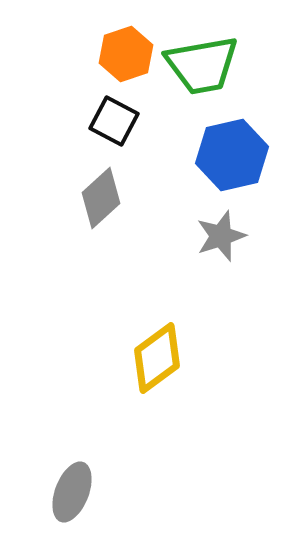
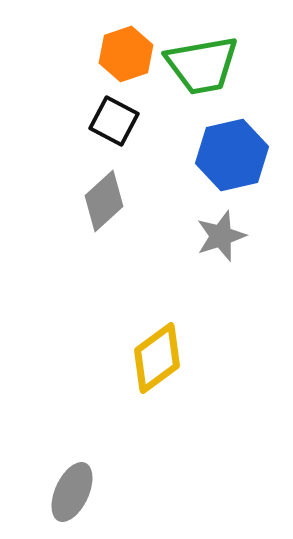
gray diamond: moved 3 px right, 3 px down
gray ellipse: rotated 4 degrees clockwise
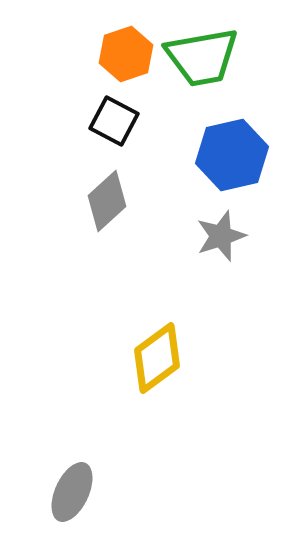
green trapezoid: moved 8 px up
gray diamond: moved 3 px right
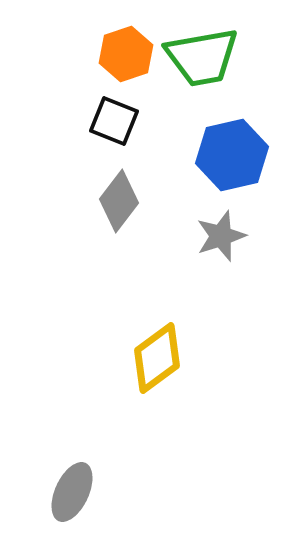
black square: rotated 6 degrees counterclockwise
gray diamond: moved 12 px right; rotated 10 degrees counterclockwise
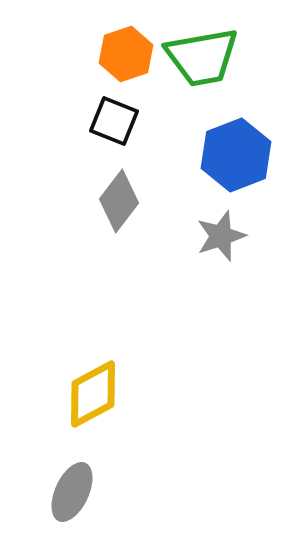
blue hexagon: moved 4 px right; rotated 8 degrees counterclockwise
yellow diamond: moved 64 px left, 36 px down; rotated 8 degrees clockwise
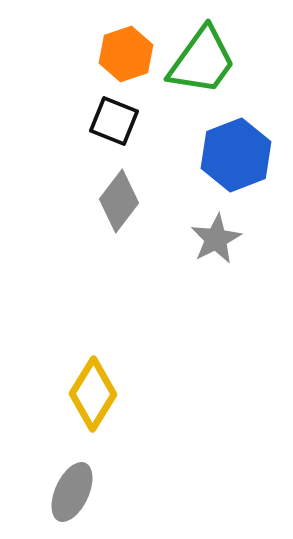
green trapezoid: moved 4 px down; rotated 44 degrees counterclockwise
gray star: moved 5 px left, 3 px down; rotated 9 degrees counterclockwise
yellow diamond: rotated 30 degrees counterclockwise
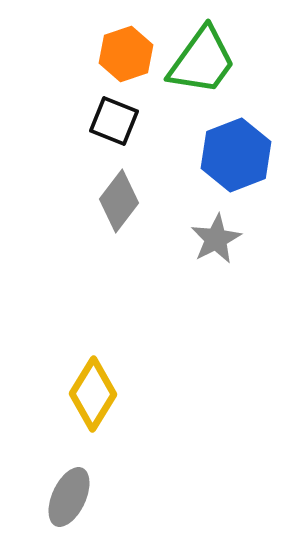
gray ellipse: moved 3 px left, 5 px down
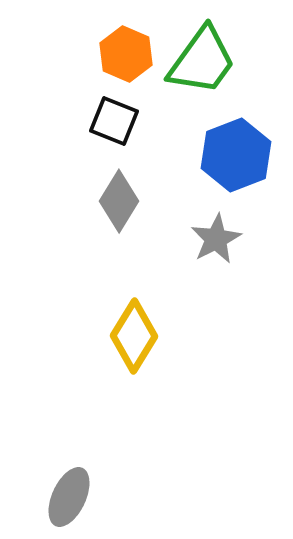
orange hexagon: rotated 18 degrees counterclockwise
gray diamond: rotated 6 degrees counterclockwise
yellow diamond: moved 41 px right, 58 px up
